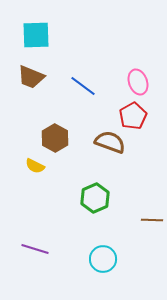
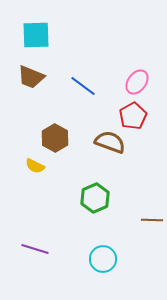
pink ellipse: moved 1 px left; rotated 55 degrees clockwise
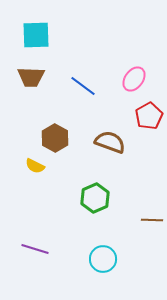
brown trapezoid: rotated 20 degrees counterclockwise
pink ellipse: moved 3 px left, 3 px up
red pentagon: moved 16 px right
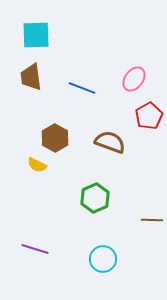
brown trapezoid: rotated 80 degrees clockwise
blue line: moved 1 px left, 2 px down; rotated 16 degrees counterclockwise
yellow semicircle: moved 2 px right, 1 px up
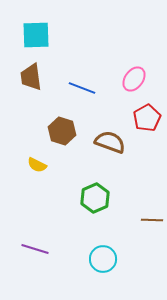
red pentagon: moved 2 px left, 2 px down
brown hexagon: moved 7 px right, 7 px up; rotated 12 degrees counterclockwise
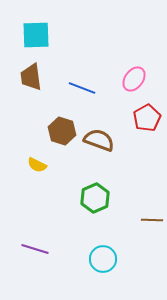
brown semicircle: moved 11 px left, 2 px up
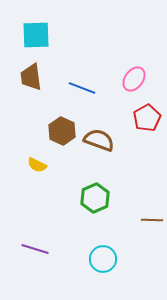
brown hexagon: rotated 8 degrees clockwise
